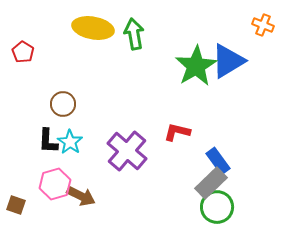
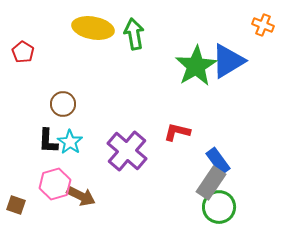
gray rectangle: rotated 12 degrees counterclockwise
green circle: moved 2 px right
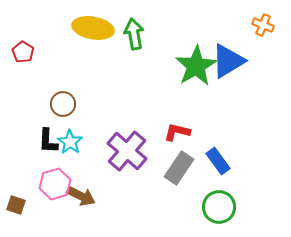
gray rectangle: moved 32 px left, 15 px up
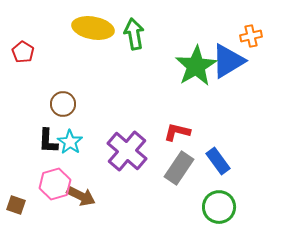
orange cross: moved 12 px left, 11 px down; rotated 35 degrees counterclockwise
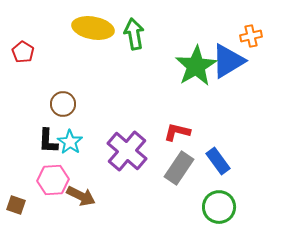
pink hexagon: moved 2 px left, 4 px up; rotated 12 degrees clockwise
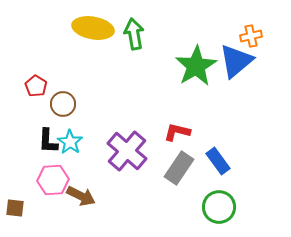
red pentagon: moved 13 px right, 34 px down
blue triangle: moved 8 px right; rotated 9 degrees counterclockwise
brown square: moved 1 px left, 3 px down; rotated 12 degrees counterclockwise
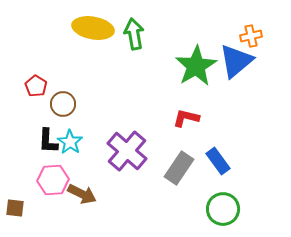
red L-shape: moved 9 px right, 14 px up
brown arrow: moved 1 px right, 2 px up
green circle: moved 4 px right, 2 px down
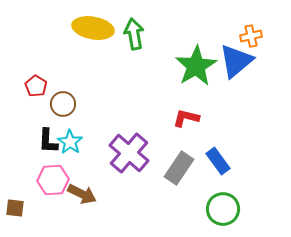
purple cross: moved 2 px right, 2 px down
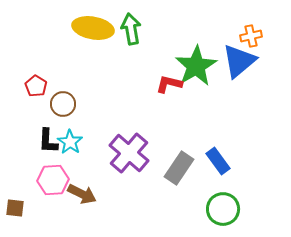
green arrow: moved 3 px left, 5 px up
blue triangle: moved 3 px right
red L-shape: moved 17 px left, 34 px up
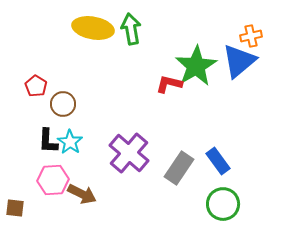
green circle: moved 5 px up
